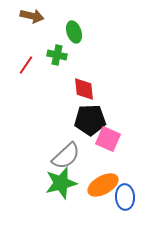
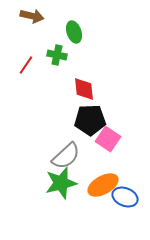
pink square: rotated 10 degrees clockwise
blue ellipse: rotated 65 degrees counterclockwise
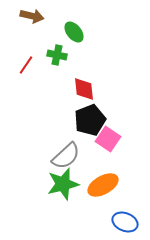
green ellipse: rotated 20 degrees counterclockwise
black pentagon: rotated 20 degrees counterclockwise
green star: moved 2 px right, 1 px down
blue ellipse: moved 25 px down
